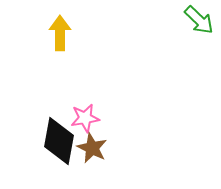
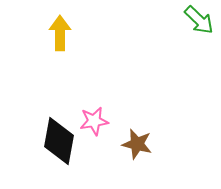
pink star: moved 9 px right, 3 px down
brown star: moved 45 px right, 4 px up; rotated 12 degrees counterclockwise
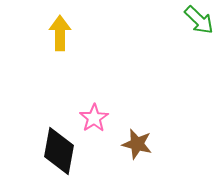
pink star: moved 3 px up; rotated 24 degrees counterclockwise
black diamond: moved 10 px down
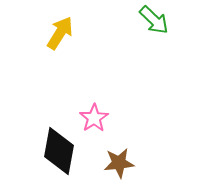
green arrow: moved 45 px left
yellow arrow: rotated 32 degrees clockwise
brown star: moved 18 px left, 19 px down; rotated 20 degrees counterclockwise
